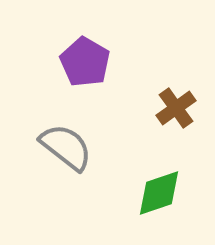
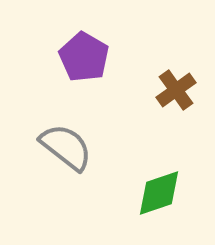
purple pentagon: moved 1 px left, 5 px up
brown cross: moved 18 px up
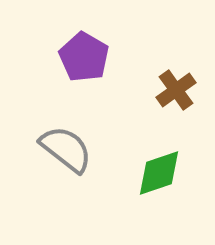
gray semicircle: moved 2 px down
green diamond: moved 20 px up
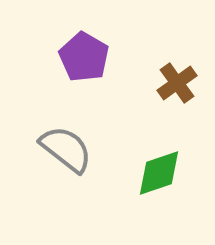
brown cross: moved 1 px right, 7 px up
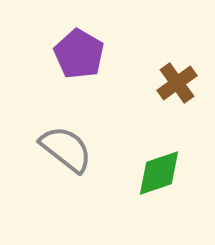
purple pentagon: moved 5 px left, 3 px up
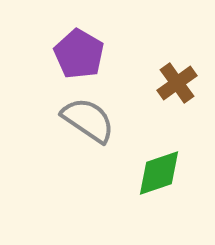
gray semicircle: moved 22 px right, 29 px up; rotated 4 degrees counterclockwise
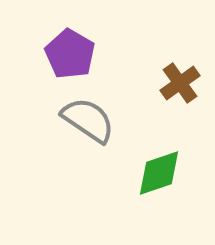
purple pentagon: moved 9 px left
brown cross: moved 3 px right
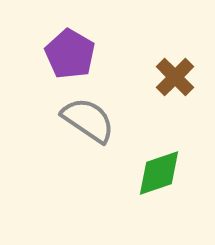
brown cross: moved 5 px left, 6 px up; rotated 9 degrees counterclockwise
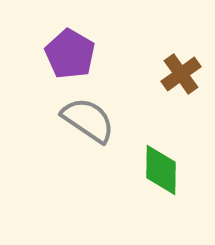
brown cross: moved 6 px right, 3 px up; rotated 9 degrees clockwise
green diamond: moved 2 px right, 3 px up; rotated 70 degrees counterclockwise
